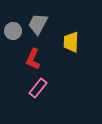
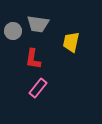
gray trapezoid: rotated 110 degrees counterclockwise
yellow trapezoid: rotated 10 degrees clockwise
red L-shape: rotated 15 degrees counterclockwise
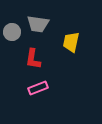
gray circle: moved 1 px left, 1 px down
pink rectangle: rotated 30 degrees clockwise
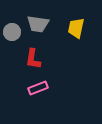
yellow trapezoid: moved 5 px right, 14 px up
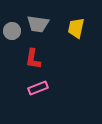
gray circle: moved 1 px up
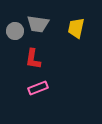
gray circle: moved 3 px right
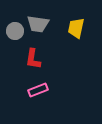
pink rectangle: moved 2 px down
